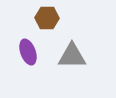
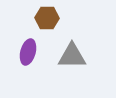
purple ellipse: rotated 35 degrees clockwise
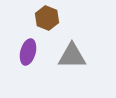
brown hexagon: rotated 20 degrees clockwise
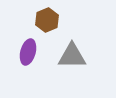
brown hexagon: moved 2 px down; rotated 15 degrees clockwise
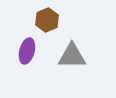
purple ellipse: moved 1 px left, 1 px up
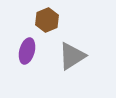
gray triangle: rotated 32 degrees counterclockwise
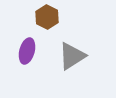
brown hexagon: moved 3 px up; rotated 10 degrees counterclockwise
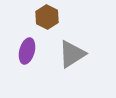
gray triangle: moved 2 px up
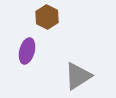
gray triangle: moved 6 px right, 22 px down
